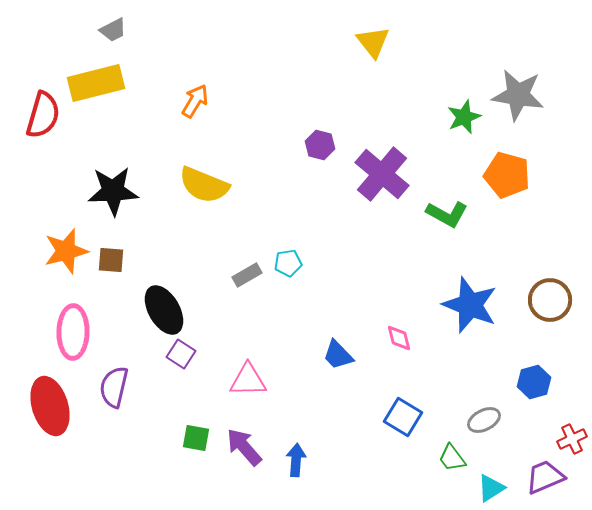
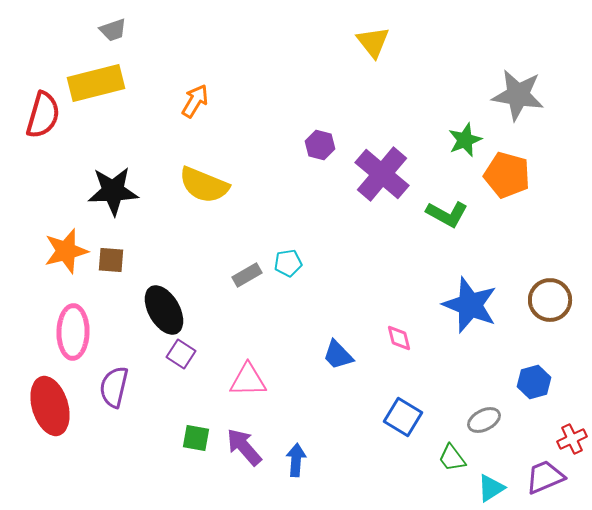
gray trapezoid: rotated 8 degrees clockwise
green star: moved 1 px right, 23 px down
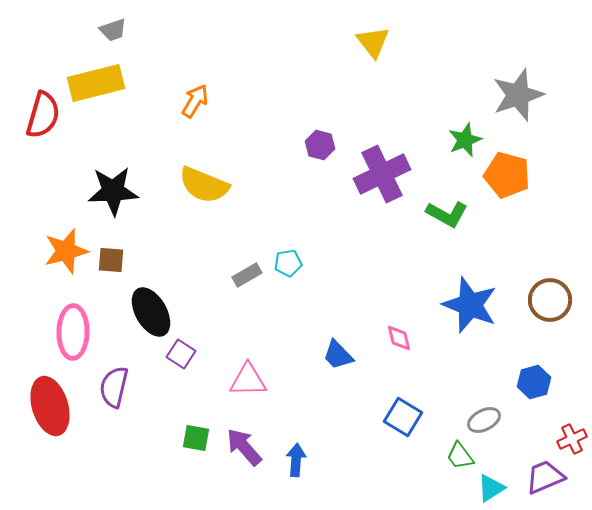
gray star: rotated 28 degrees counterclockwise
purple cross: rotated 24 degrees clockwise
black ellipse: moved 13 px left, 2 px down
green trapezoid: moved 8 px right, 2 px up
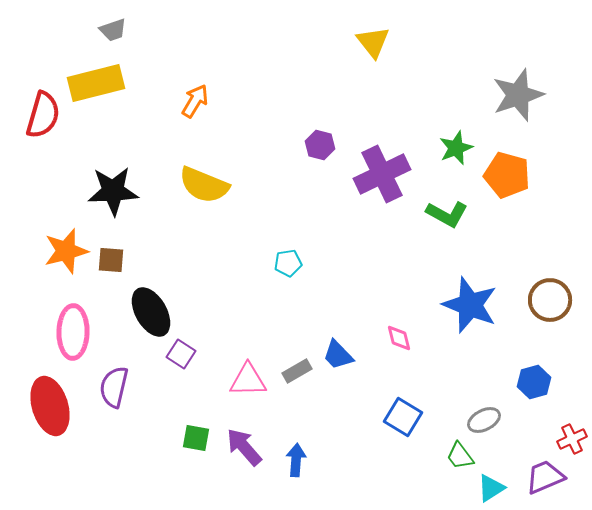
green star: moved 9 px left, 8 px down
gray rectangle: moved 50 px right, 96 px down
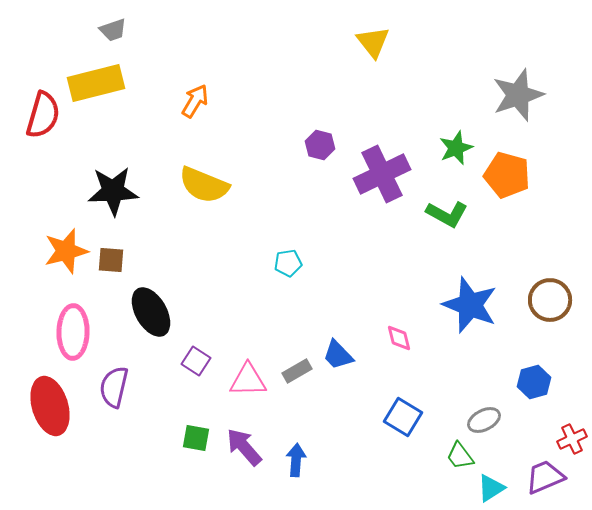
purple square: moved 15 px right, 7 px down
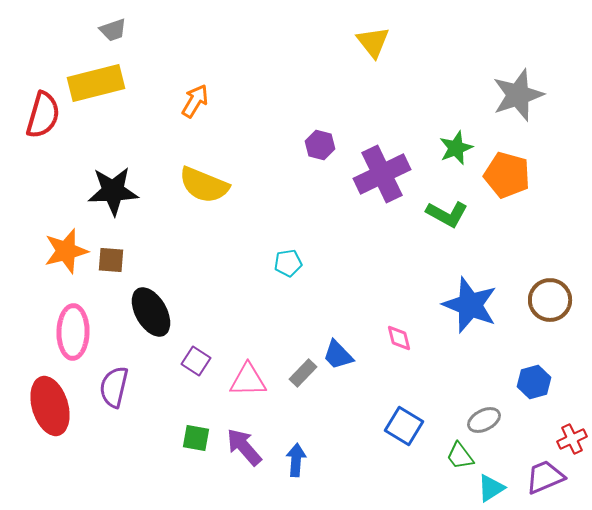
gray rectangle: moved 6 px right, 2 px down; rotated 16 degrees counterclockwise
blue square: moved 1 px right, 9 px down
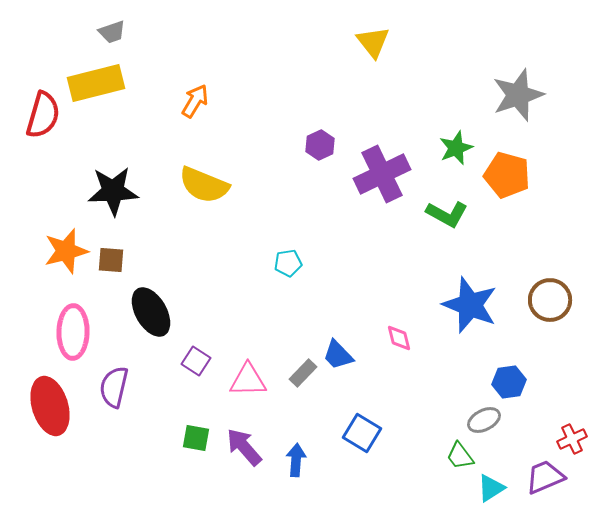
gray trapezoid: moved 1 px left, 2 px down
purple hexagon: rotated 20 degrees clockwise
blue hexagon: moved 25 px left; rotated 8 degrees clockwise
blue square: moved 42 px left, 7 px down
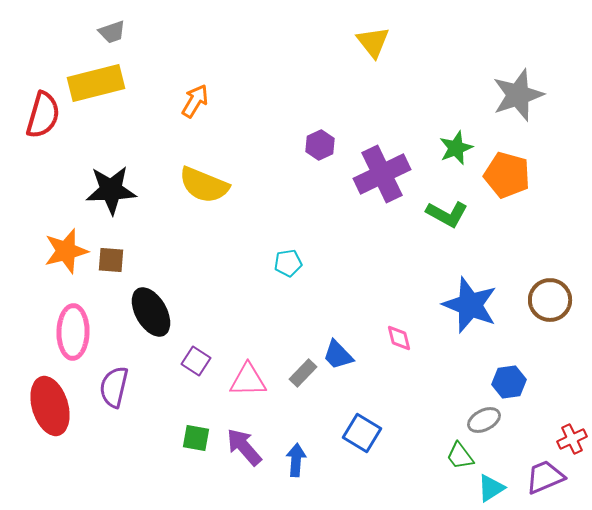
black star: moved 2 px left, 1 px up
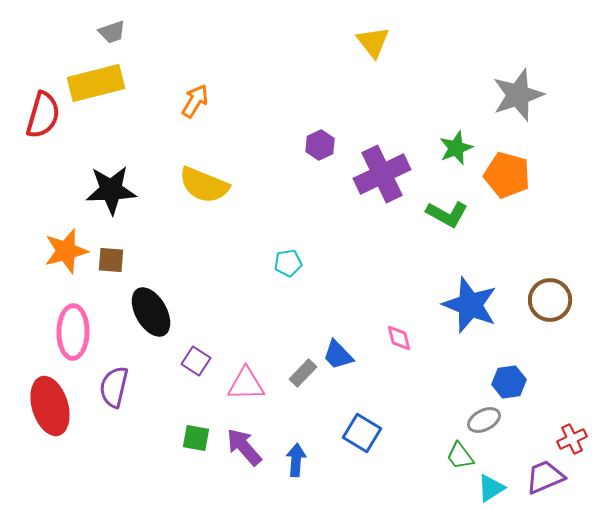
pink triangle: moved 2 px left, 4 px down
